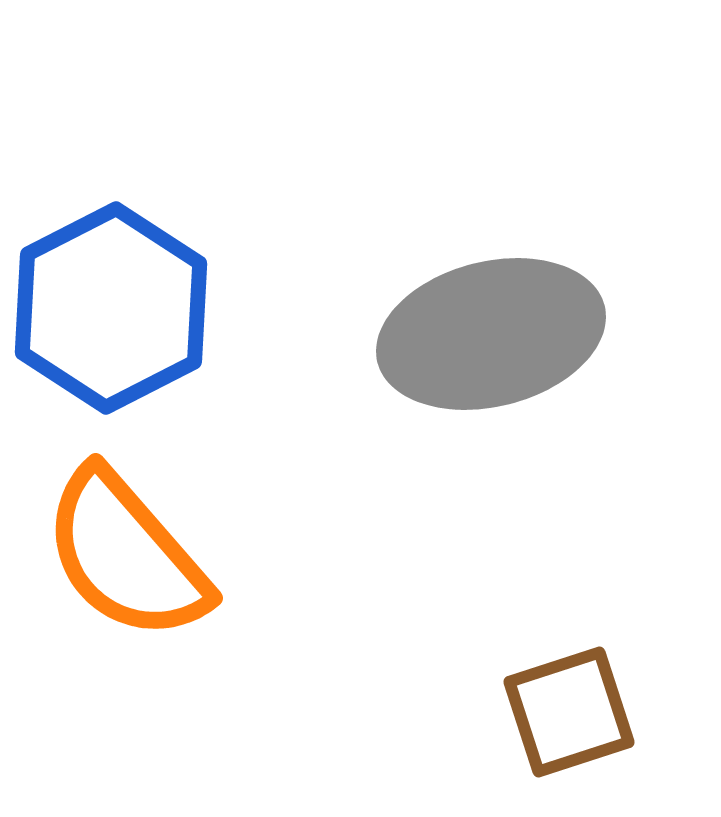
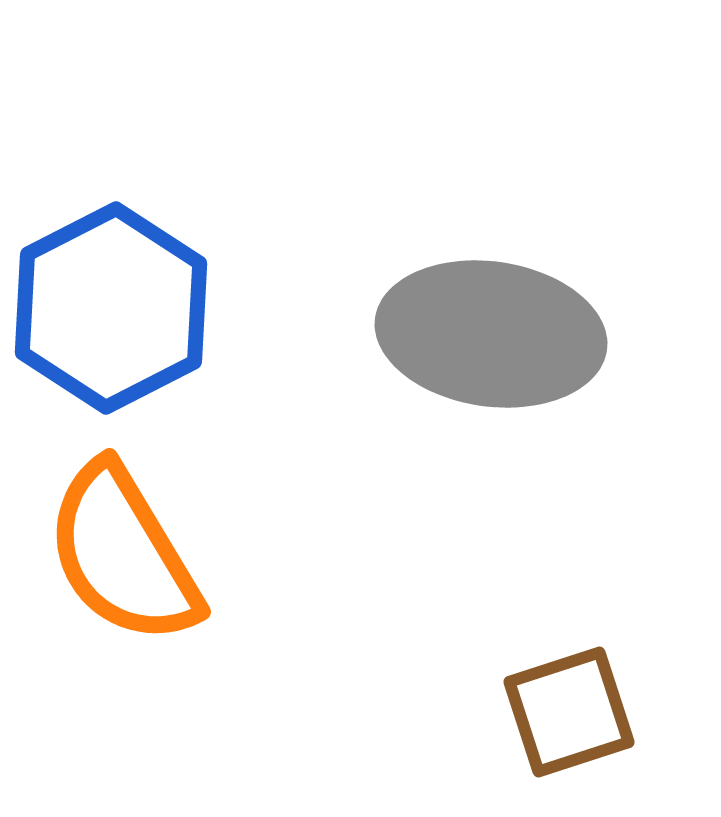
gray ellipse: rotated 22 degrees clockwise
orange semicircle: moved 3 px left, 1 px up; rotated 10 degrees clockwise
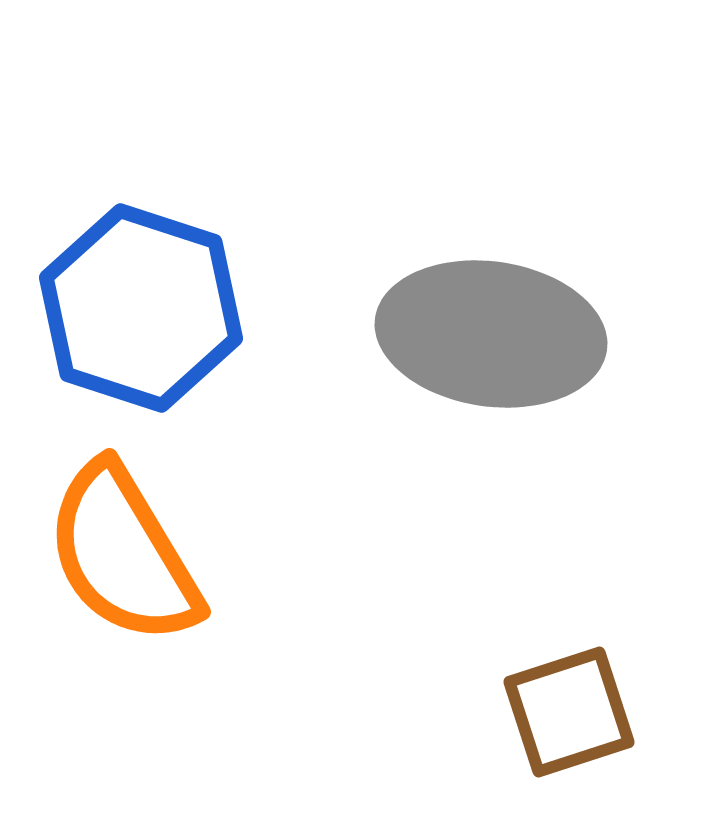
blue hexagon: moved 30 px right; rotated 15 degrees counterclockwise
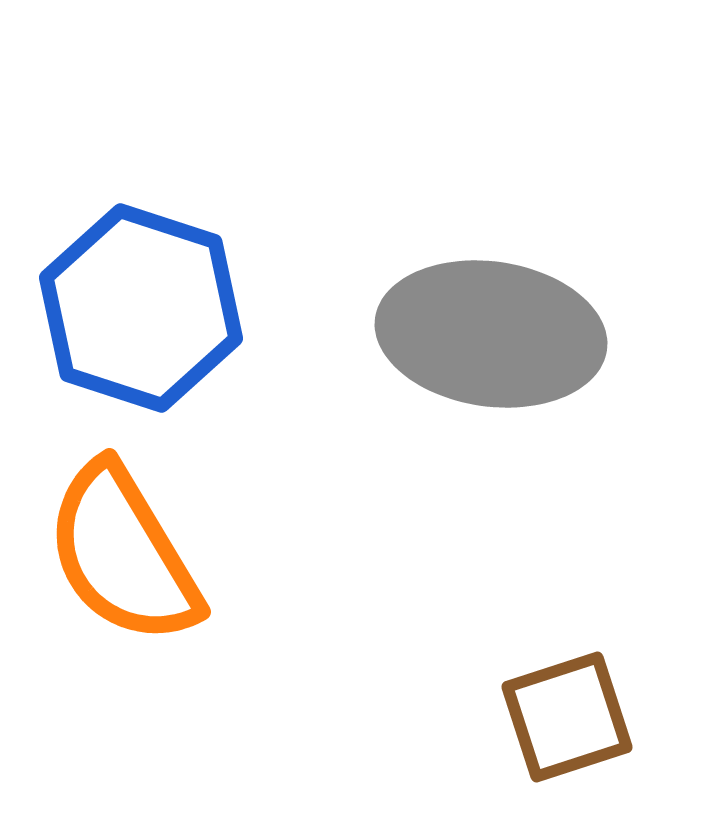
brown square: moved 2 px left, 5 px down
